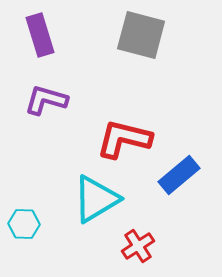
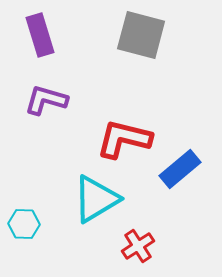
blue rectangle: moved 1 px right, 6 px up
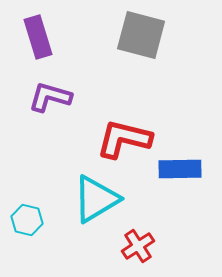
purple rectangle: moved 2 px left, 2 px down
purple L-shape: moved 4 px right, 3 px up
blue rectangle: rotated 39 degrees clockwise
cyan hexagon: moved 3 px right, 4 px up; rotated 12 degrees clockwise
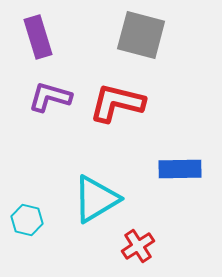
red L-shape: moved 7 px left, 36 px up
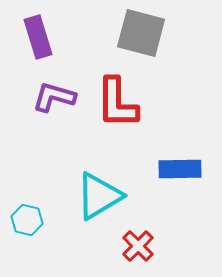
gray square: moved 2 px up
purple L-shape: moved 4 px right
red L-shape: rotated 104 degrees counterclockwise
cyan triangle: moved 3 px right, 3 px up
red cross: rotated 12 degrees counterclockwise
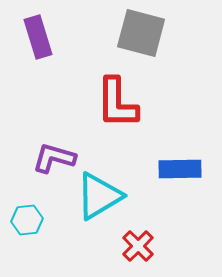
purple L-shape: moved 61 px down
cyan hexagon: rotated 20 degrees counterclockwise
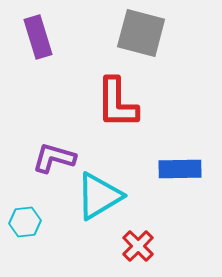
cyan hexagon: moved 2 px left, 2 px down
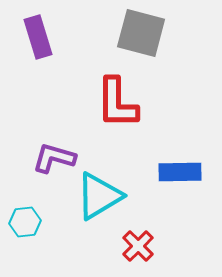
blue rectangle: moved 3 px down
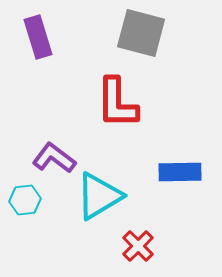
purple L-shape: rotated 21 degrees clockwise
cyan hexagon: moved 22 px up
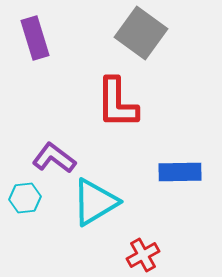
gray square: rotated 21 degrees clockwise
purple rectangle: moved 3 px left, 1 px down
cyan triangle: moved 4 px left, 6 px down
cyan hexagon: moved 2 px up
red cross: moved 5 px right, 9 px down; rotated 16 degrees clockwise
